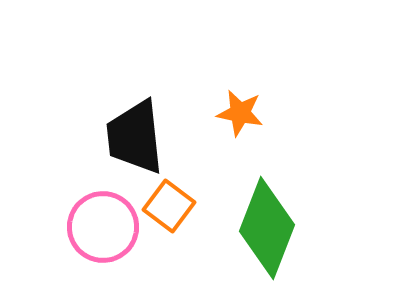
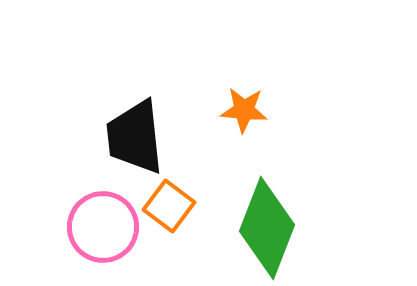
orange star: moved 4 px right, 3 px up; rotated 6 degrees counterclockwise
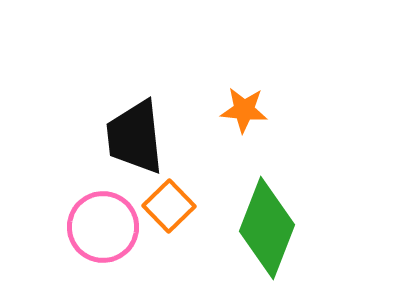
orange square: rotated 9 degrees clockwise
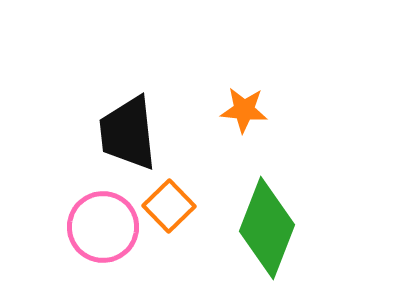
black trapezoid: moved 7 px left, 4 px up
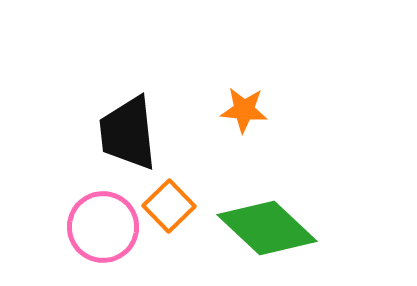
green diamond: rotated 68 degrees counterclockwise
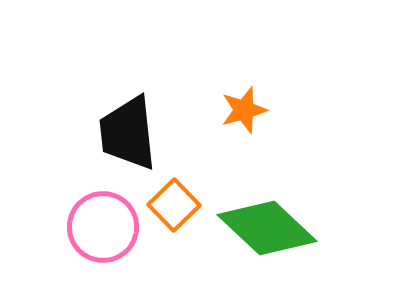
orange star: rotated 21 degrees counterclockwise
orange square: moved 5 px right, 1 px up
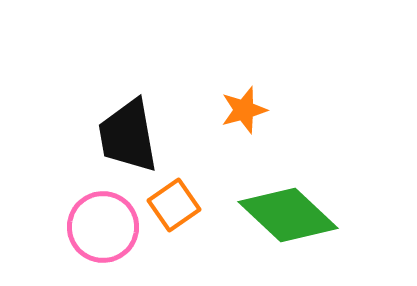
black trapezoid: moved 3 px down; rotated 4 degrees counterclockwise
orange square: rotated 9 degrees clockwise
green diamond: moved 21 px right, 13 px up
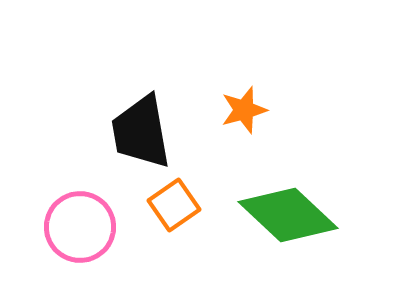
black trapezoid: moved 13 px right, 4 px up
pink circle: moved 23 px left
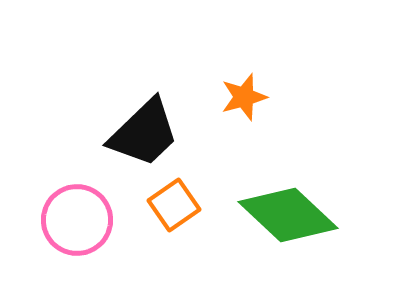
orange star: moved 13 px up
black trapezoid: moved 3 px right, 1 px down; rotated 124 degrees counterclockwise
pink circle: moved 3 px left, 7 px up
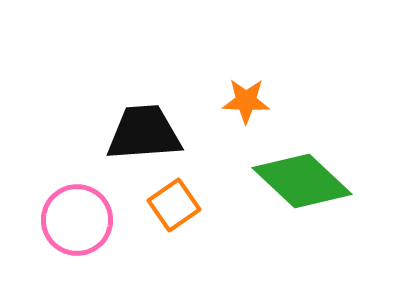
orange star: moved 2 px right, 4 px down; rotated 18 degrees clockwise
black trapezoid: rotated 140 degrees counterclockwise
green diamond: moved 14 px right, 34 px up
